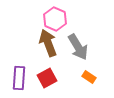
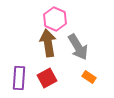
brown arrow: rotated 12 degrees clockwise
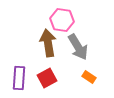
pink hexagon: moved 7 px right, 1 px down; rotated 15 degrees counterclockwise
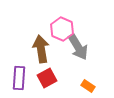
pink hexagon: moved 9 px down; rotated 15 degrees clockwise
brown arrow: moved 7 px left, 6 px down
orange rectangle: moved 1 px left, 9 px down
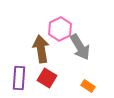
pink hexagon: moved 2 px left; rotated 10 degrees clockwise
gray arrow: moved 2 px right
red square: rotated 30 degrees counterclockwise
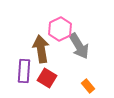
gray arrow: moved 1 px left, 1 px up
purple rectangle: moved 5 px right, 7 px up
orange rectangle: rotated 16 degrees clockwise
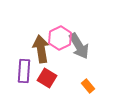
pink hexagon: moved 9 px down
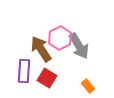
brown arrow: rotated 24 degrees counterclockwise
